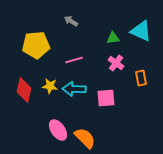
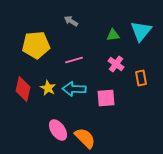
cyan triangle: rotated 45 degrees clockwise
green triangle: moved 3 px up
pink cross: moved 1 px down
yellow star: moved 2 px left, 2 px down; rotated 21 degrees clockwise
red diamond: moved 1 px left, 1 px up
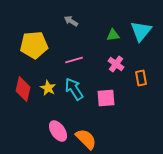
yellow pentagon: moved 2 px left
cyan arrow: rotated 55 degrees clockwise
pink ellipse: moved 1 px down
orange semicircle: moved 1 px right, 1 px down
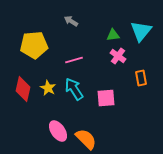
pink cross: moved 2 px right, 8 px up
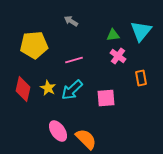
cyan arrow: moved 2 px left, 1 px down; rotated 100 degrees counterclockwise
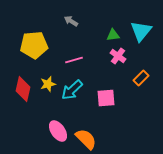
orange rectangle: rotated 56 degrees clockwise
yellow star: moved 4 px up; rotated 28 degrees clockwise
